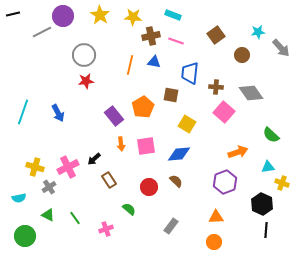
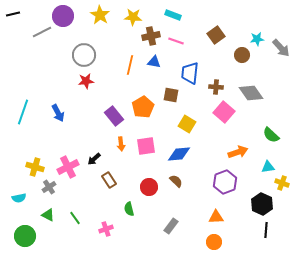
cyan star at (258, 32): moved 1 px left, 7 px down
green semicircle at (129, 209): rotated 144 degrees counterclockwise
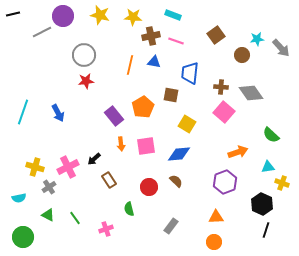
yellow star at (100, 15): rotated 18 degrees counterclockwise
brown cross at (216, 87): moved 5 px right
black line at (266, 230): rotated 14 degrees clockwise
green circle at (25, 236): moved 2 px left, 1 px down
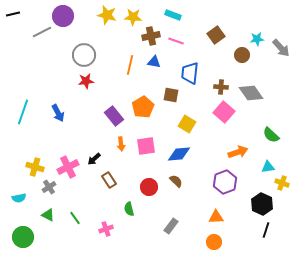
yellow star at (100, 15): moved 7 px right
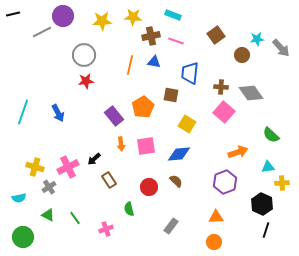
yellow star at (107, 15): moved 5 px left, 6 px down; rotated 18 degrees counterclockwise
yellow cross at (282, 183): rotated 24 degrees counterclockwise
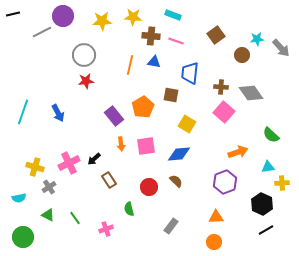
brown cross at (151, 36): rotated 18 degrees clockwise
pink cross at (68, 167): moved 1 px right, 4 px up
black line at (266, 230): rotated 42 degrees clockwise
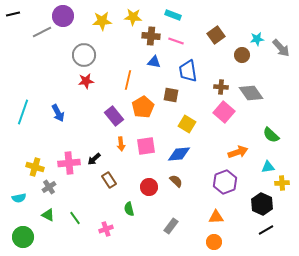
orange line at (130, 65): moved 2 px left, 15 px down
blue trapezoid at (190, 73): moved 2 px left, 2 px up; rotated 15 degrees counterclockwise
pink cross at (69, 163): rotated 20 degrees clockwise
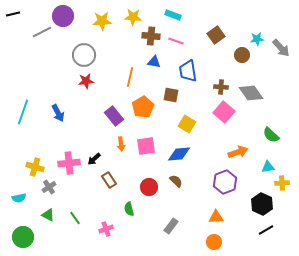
orange line at (128, 80): moved 2 px right, 3 px up
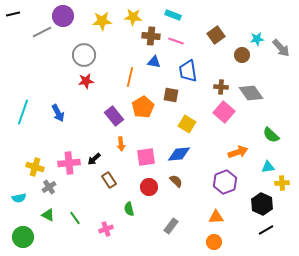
pink square at (146, 146): moved 11 px down
